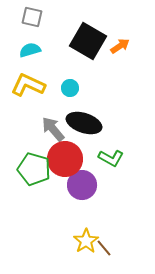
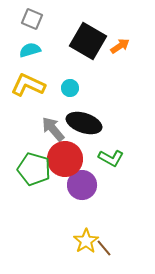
gray square: moved 2 px down; rotated 10 degrees clockwise
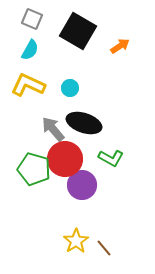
black square: moved 10 px left, 10 px up
cyan semicircle: rotated 135 degrees clockwise
yellow star: moved 10 px left
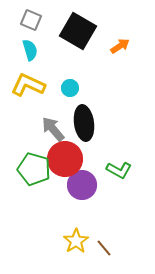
gray square: moved 1 px left, 1 px down
cyan semicircle: rotated 45 degrees counterclockwise
black ellipse: rotated 64 degrees clockwise
green L-shape: moved 8 px right, 12 px down
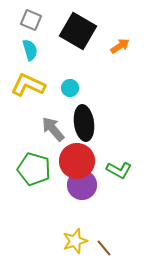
red circle: moved 12 px right, 2 px down
yellow star: moved 1 px left; rotated 15 degrees clockwise
